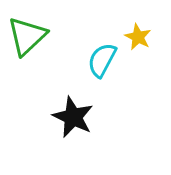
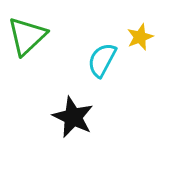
yellow star: moved 2 px right; rotated 24 degrees clockwise
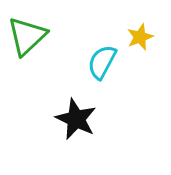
cyan semicircle: moved 2 px down
black star: moved 3 px right, 2 px down
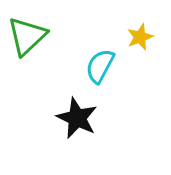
cyan semicircle: moved 2 px left, 4 px down
black star: moved 1 px right, 1 px up
